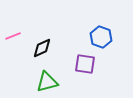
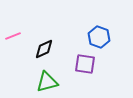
blue hexagon: moved 2 px left
black diamond: moved 2 px right, 1 px down
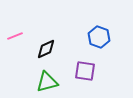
pink line: moved 2 px right
black diamond: moved 2 px right
purple square: moved 7 px down
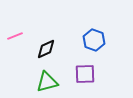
blue hexagon: moved 5 px left, 3 px down
purple square: moved 3 px down; rotated 10 degrees counterclockwise
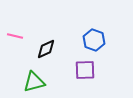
pink line: rotated 35 degrees clockwise
purple square: moved 4 px up
green triangle: moved 13 px left
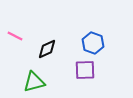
pink line: rotated 14 degrees clockwise
blue hexagon: moved 1 px left, 3 px down
black diamond: moved 1 px right
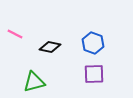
pink line: moved 2 px up
black diamond: moved 3 px right, 2 px up; rotated 35 degrees clockwise
purple square: moved 9 px right, 4 px down
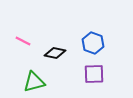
pink line: moved 8 px right, 7 px down
black diamond: moved 5 px right, 6 px down
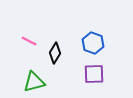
pink line: moved 6 px right
black diamond: rotated 70 degrees counterclockwise
